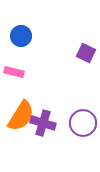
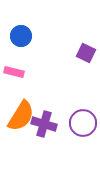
purple cross: moved 1 px right, 1 px down
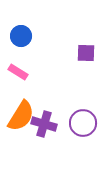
purple square: rotated 24 degrees counterclockwise
pink rectangle: moved 4 px right; rotated 18 degrees clockwise
